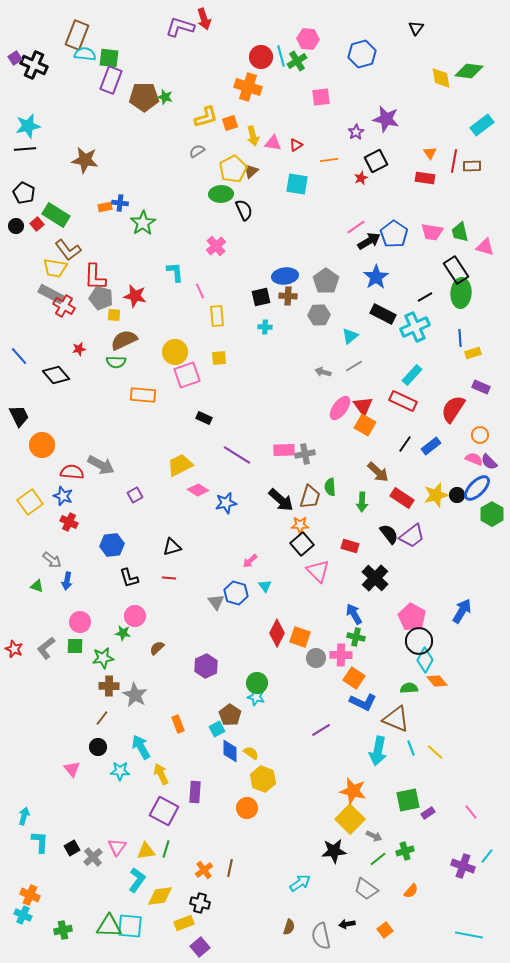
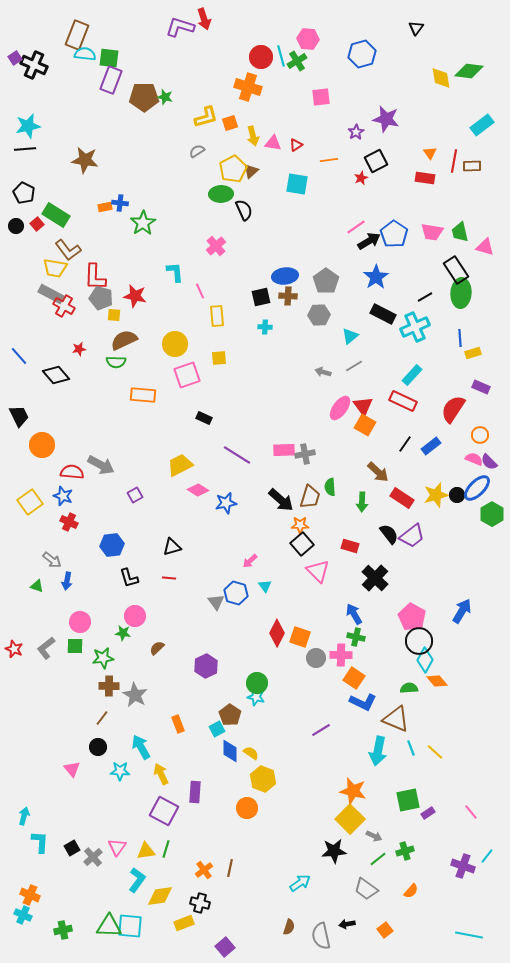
yellow circle at (175, 352): moved 8 px up
purple square at (200, 947): moved 25 px right
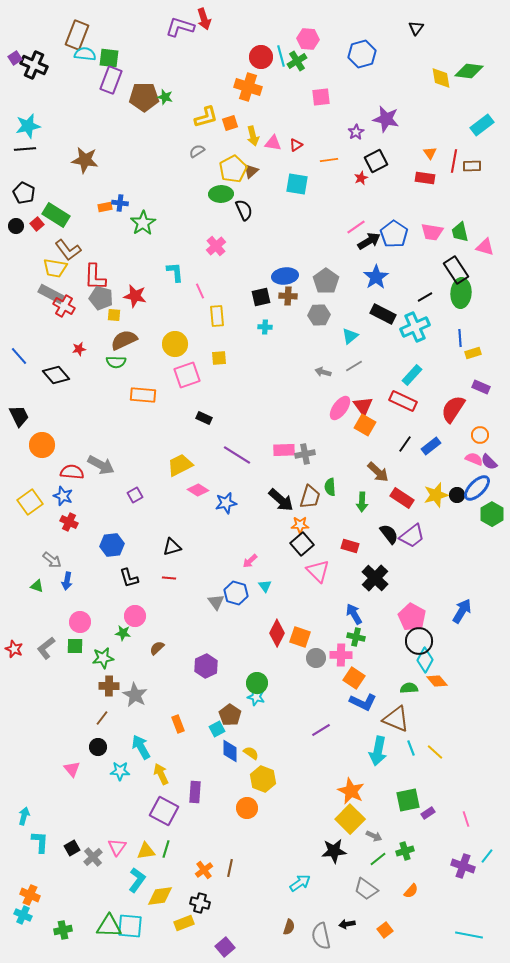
orange star at (353, 791): moved 2 px left; rotated 12 degrees clockwise
pink line at (471, 812): moved 5 px left, 7 px down; rotated 21 degrees clockwise
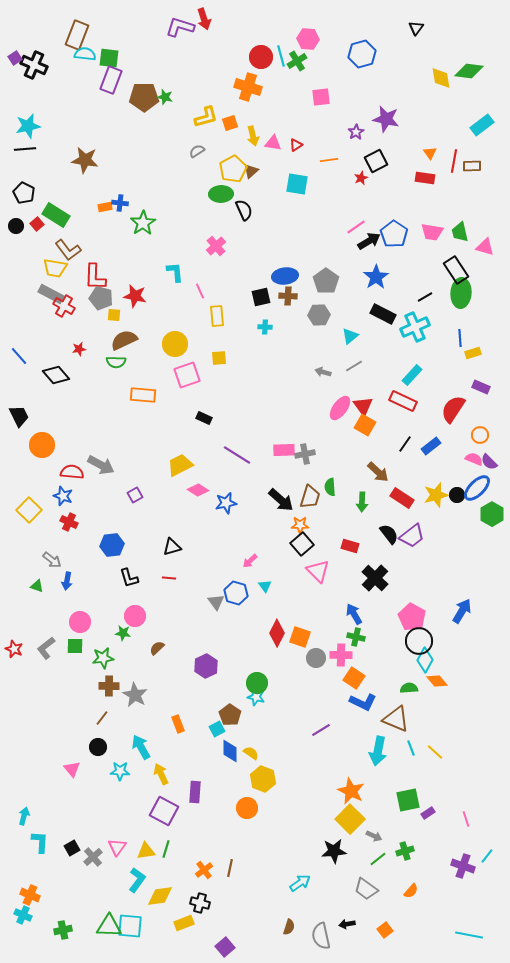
yellow square at (30, 502): moved 1 px left, 8 px down; rotated 10 degrees counterclockwise
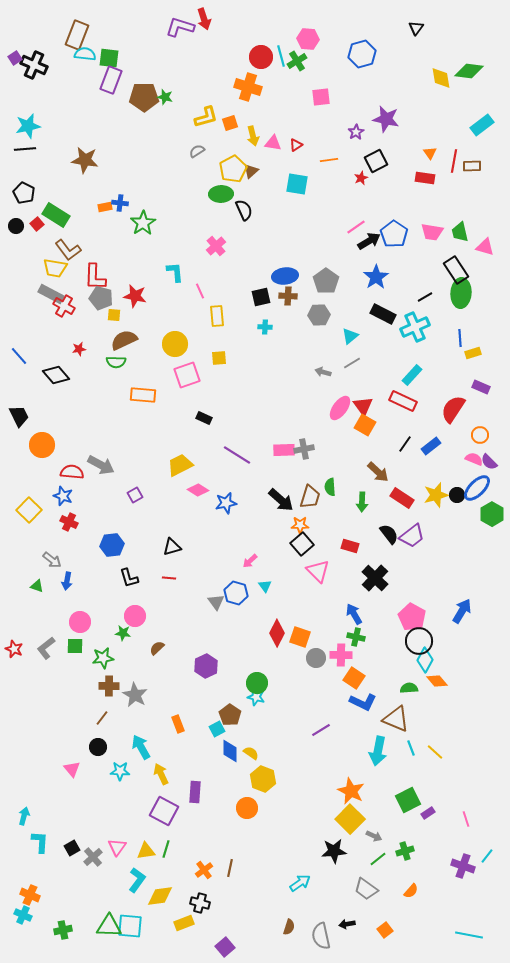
gray line at (354, 366): moved 2 px left, 3 px up
gray cross at (305, 454): moved 1 px left, 5 px up
green square at (408, 800): rotated 15 degrees counterclockwise
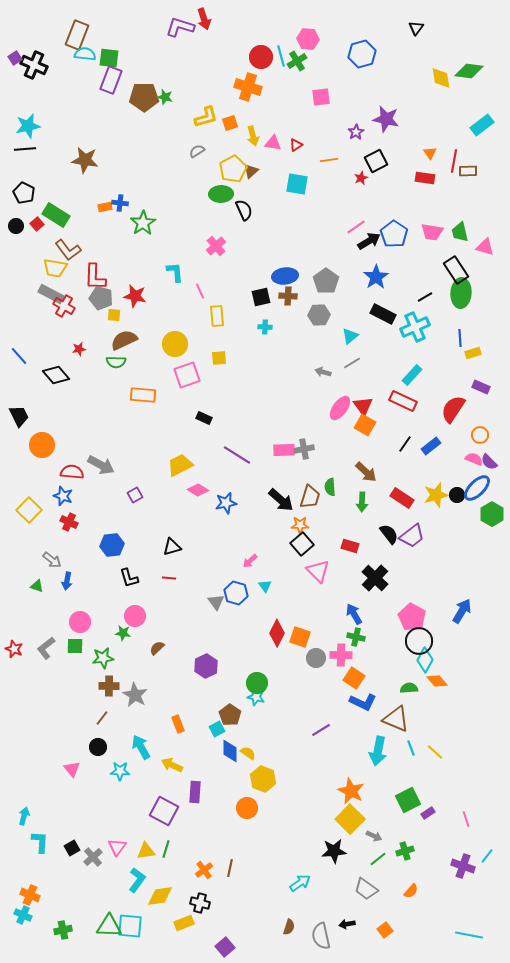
brown rectangle at (472, 166): moved 4 px left, 5 px down
brown arrow at (378, 472): moved 12 px left
yellow semicircle at (251, 753): moved 3 px left
yellow arrow at (161, 774): moved 11 px right, 9 px up; rotated 40 degrees counterclockwise
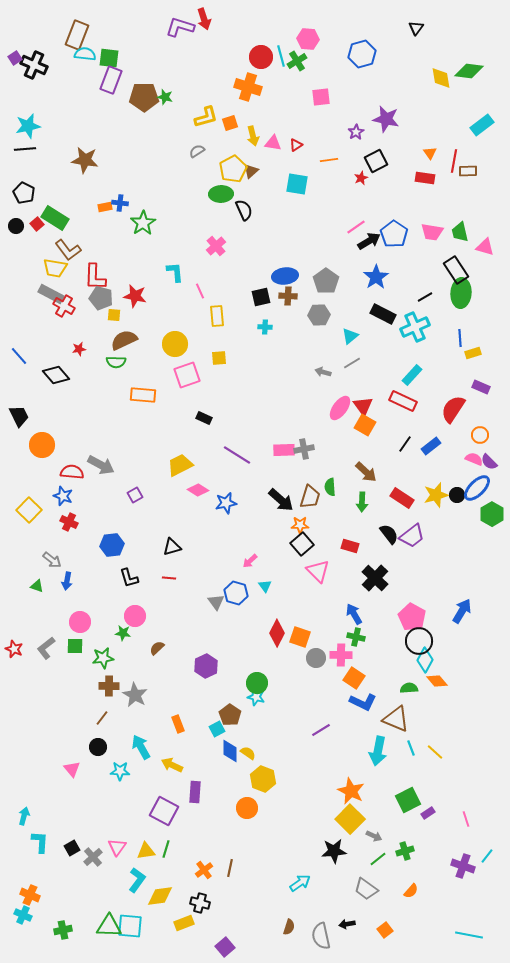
green rectangle at (56, 215): moved 1 px left, 3 px down
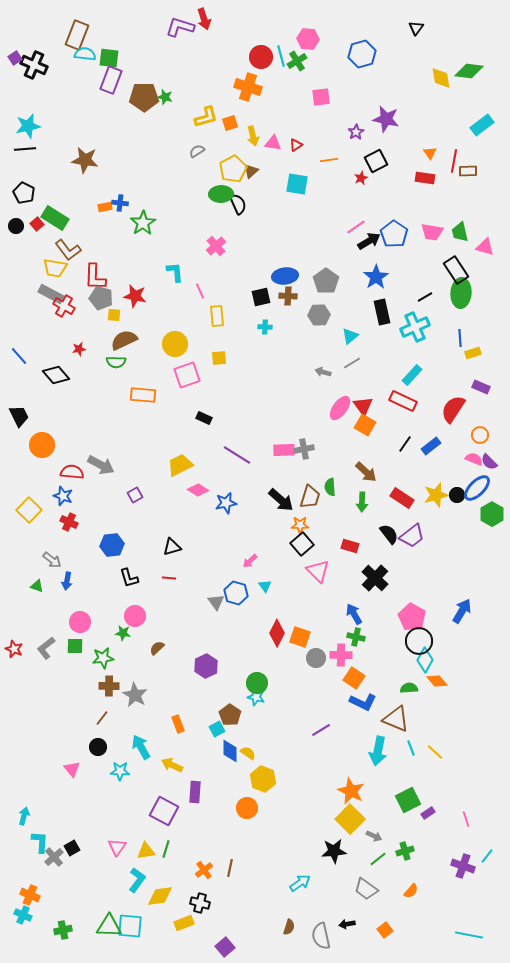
black semicircle at (244, 210): moved 6 px left, 6 px up
black rectangle at (383, 314): moved 1 px left, 2 px up; rotated 50 degrees clockwise
gray cross at (93, 857): moved 39 px left
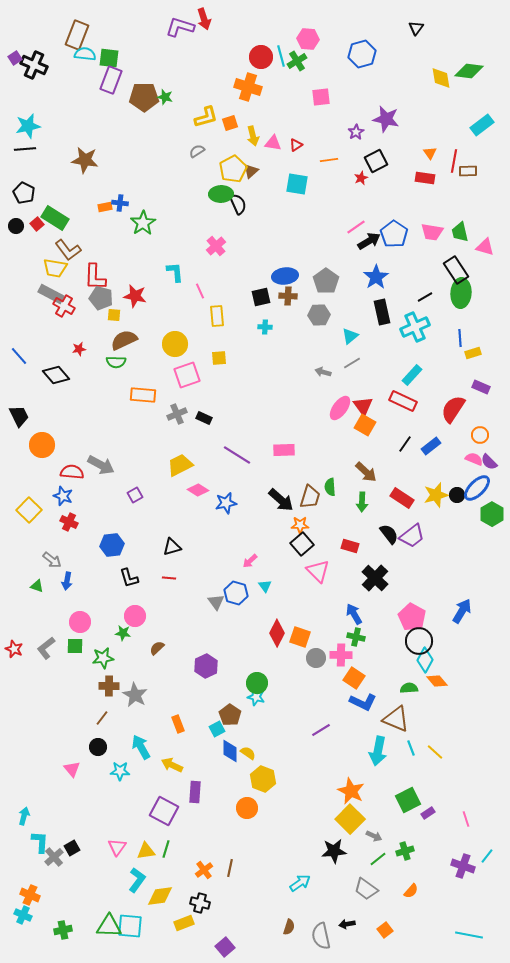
gray cross at (304, 449): moved 127 px left, 35 px up; rotated 12 degrees counterclockwise
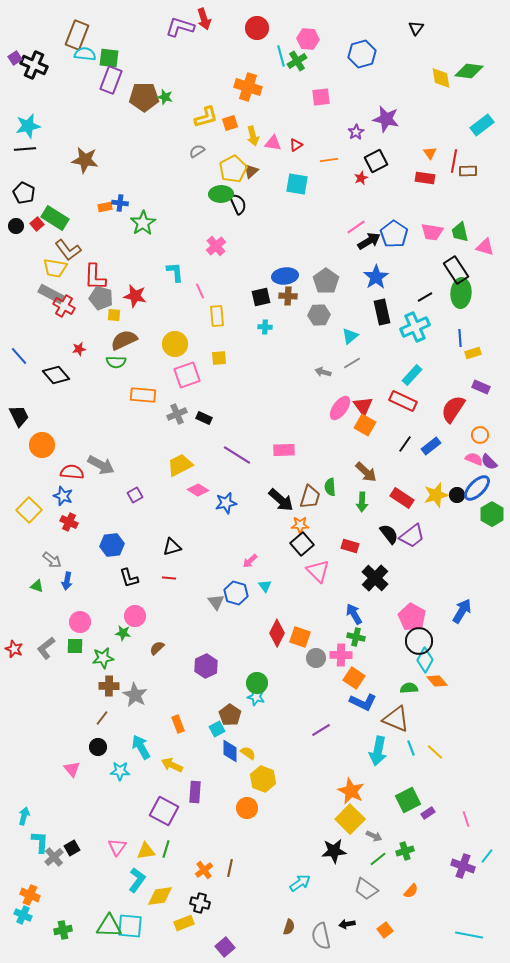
red circle at (261, 57): moved 4 px left, 29 px up
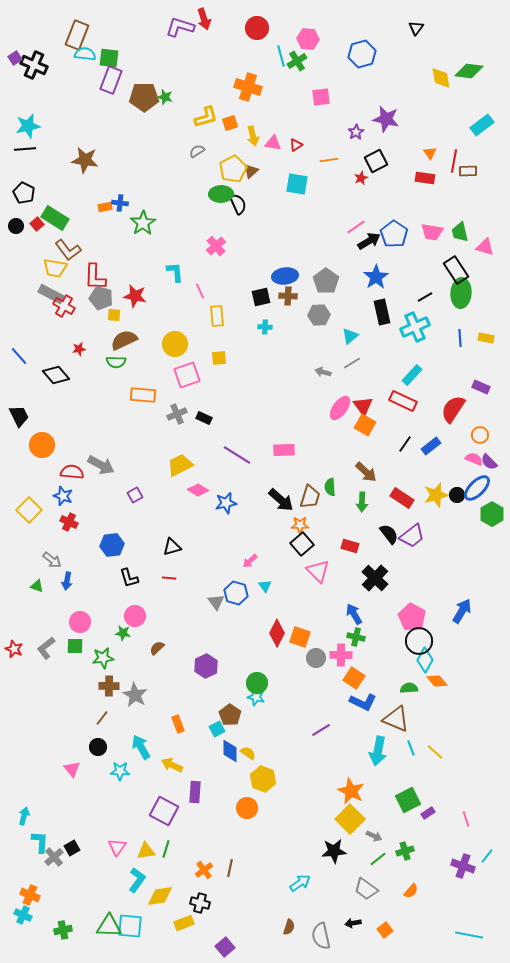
yellow rectangle at (473, 353): moved 13 px right, 15 px up; rotated 28 degrees clockwise
black arrow at (347, 924): moved 6 px right, 1 px up
